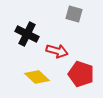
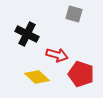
red arrow: moved 4 px down
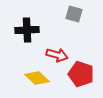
black cross: moved 4 px up; rotated 30 degrees counterclockwise
yellow diamond: moved 1 px down
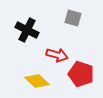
gray square: moved 1 px left, 4 px down
black cross: rotated 30 degrees clockwise
yellow diamond: moved 3 px down
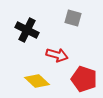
red pentagon: moved 3 px right, 5 px down
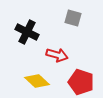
black cross: moved 2 px down
red pentagon: moved 3 px left, 3 px down
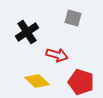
black cross: rotated 30 degrees clockwise
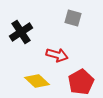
black cross: moved 6 px left
red pentagon: rotated 25 degrees clockwise
